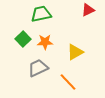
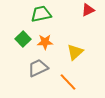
yellow triangle: rotated 12 degrees counterclockwise
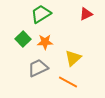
red triangle: moved 2 px left, 4 px down
green trapezoid: rotated 20 degrees counterclockwise
yellow triangle: moved 2 px left, 6 px down
orange line: rotated 18 degrees counterclockwise
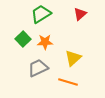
red triangle: moved 6 px left; rotated 16 degrees counterclockwise
orange line: rotated 12 degrees counterclockwise
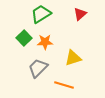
green square: moved 1 px right, 1 px up
yellow triangle: rotated 24 degrees clockwise
gray trapezoid: rotated 20 degrees counterclockwise
orange line: moved 4 px left, 3 px down
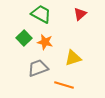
green trapezoid: rotated 60 degrees clockwise
orange star: rotated 14 degrees clockwise
gray trapezoid: rotated 25 degrees clockwise
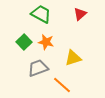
green square: moved 4 px down
orange star: moved 1 px right
orange line: moved 2 px left; rotated 24 degrees clockwise
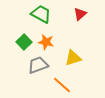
gray trapezoid: moved 3 px up
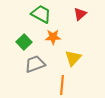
orange star: moved 7 px right, 5 px up; rotated 14 degrees counterclockwise
yellow triangle: rotated 30 degrees counterclockwise
gray trapezoid: moved 3 px left, 1 px up
orange line: rotated 54 degrees clockwise
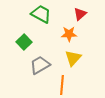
orange star: moved 16 px right, 3 px up
gray trapezoid: moved 5 px right, 1 px down; rotated 10 degrees counterclockwise
